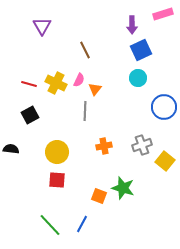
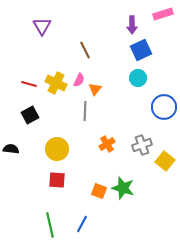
orange cross: moved 3 px right, 2 px up; rotated 21 degrees counterclockwise
yellow circle: moved 3 px up
orange square: moved 5 px up
green line: rotated 30 degrees clockwise
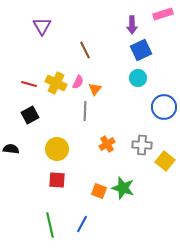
pink semicircle: moved 1 px left, 2 px down
gray cross: rotated 24 degrees clockwise
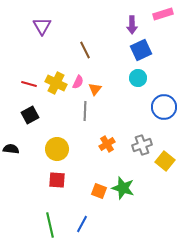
gray cross: rotated 24 degrees counterclockwise
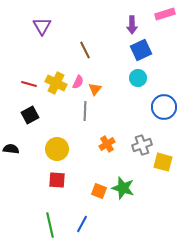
pink rectangle: moved 2 px right
yellow square: moved 2 px left, 1 px down; rotated 24 degrees counterclockwise
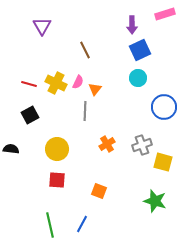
blue square: moved 1 px left
green star: moved 32 px right, 13 px down
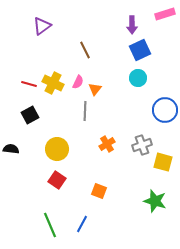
purple triangle: rotated 24 degrees clockwise
yellow cross: moved 3 px left
blue circle: moved 1 px right, 3 px down
red square: rotated 30 degrees clockwise
green line: rotated 10 degrees counterclockwise
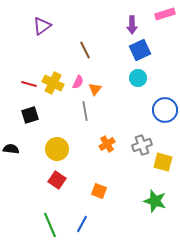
gray line: rotated 12 degrees counterclockwise
black square: rotated 12 degrees clockwise
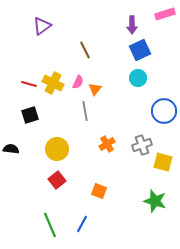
blue circle: moved 1 px left, 1 px down
red square: rotated 18 degrees clockwise
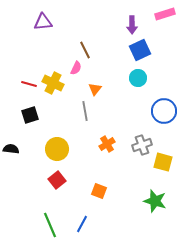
purple triangle: moved 1 px right, 4 px up; rotated 30 degrees clockwise
pink semicircle: moved 2 px left, 14 px up
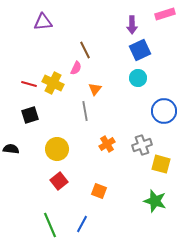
yellow square: moved 2 px left, 2 px down
red square: moved 2 px right, 1 px down
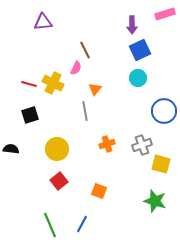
orange cross: rotated 14 degrees clockwise
